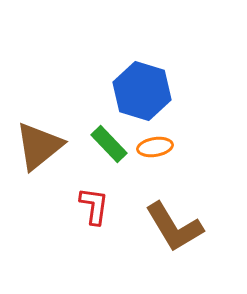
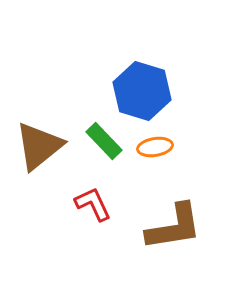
green rectangle: moved 5 px left, 3 px up
red L-shape: moved 1 px left, 2 px up; rotated 33 degrees counterclockwise
brown L-shape: rotated 68 degrees counterclockwise
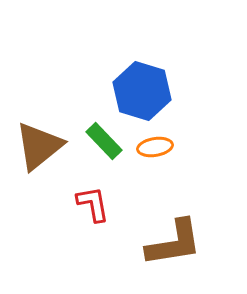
red L-shape: rotated 15 degrees clockwise
brown L-shape: moved 16 px down
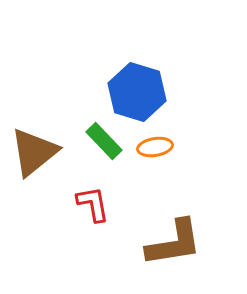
blue hexagon: moved 5 px left, 1 px down
brown triangle: moved 5 px left, 6 px down
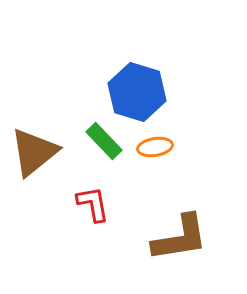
brown L-shape: moved 6 px right, 5 px up
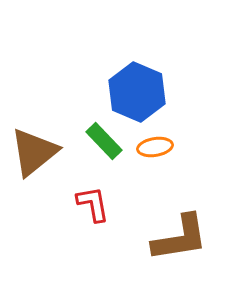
blue hexagon: rotated 6 degrees clockwise
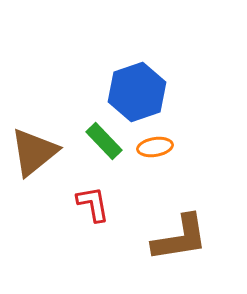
blue hexagon: rotated 18 degrees clockwise
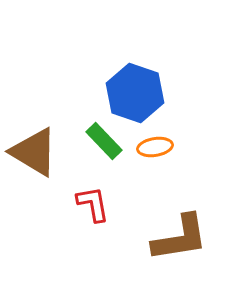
blue hexagon: moved 2 px left, 1 px down; rotated 22 degrees counterclockwise
brown triangle: rotated 50 degrees counterclockwise
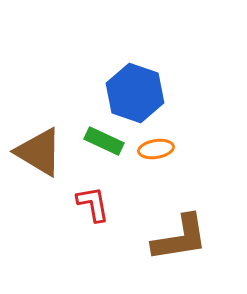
green rectangle: rotated 21 degrees counterclockwise
orange ellipse: moved 1 px right, 2 px down
brown triangle: moved 5 px right
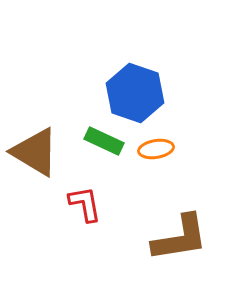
brown triangle: moved 4 px left
red L-shape: moved 8 px left
